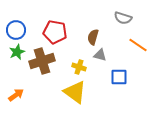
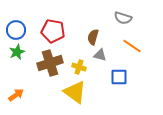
red pentagon: moved 2 px left, 1 px up
orange line: moved 6 px left, 1 px down
brown cross: moved 8 px right, 2 px down
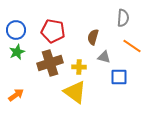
gray semicircle: rotated 102 degrees counterclockwise
gray triangle: moved 4 px right, 2 px down
yellow cross: rotated 16 degrees counterclockwise
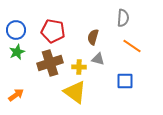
gray triangle: moved 6 px left, 2 px down
blue square: moved 6 px right, 4 px down
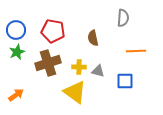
brown semicircle: moved 1 px down; rotated 28 degrees counterclockwise
orange line: moved 4 px right, 5 px down; rotated 36 degrees counterclockwise
gray triangle: moved 12 px down
brown cross: moved 2 px left
